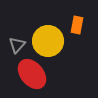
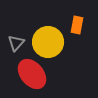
yellow circle: moved 1 px down
gray triangle: moved 1 px left, 2 px up
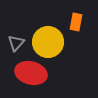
orange rectangle: moved 1 px left, 3 px up
red ellipse: moved 1 px left, 1 px up; rotated 36 degrees counterclockwise
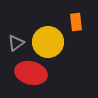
orange rectangle: rotated 18 degrees counterclockwise
gray triangle: rotated 12 degrees clockwise
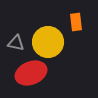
gray triangle: rotated 48 degrees clockwise
red ellipse: rotated 36 degrees counterclockwise
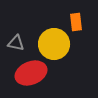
yellow circle: moved 6 px right, 2 px down
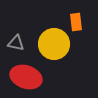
red ellipse: moved 5 px left, 4 px down; rotated 40 degrees clockwise
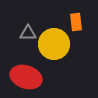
gray triangle: moved 12 px right, 10 px up; rotated 12 degrees counterclockwise
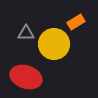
orange rectangle: rotated 66 degrees clockwise
gray triangle: moved 2 px left
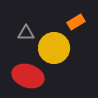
yellow circle: moved 4 px down
red ellipse: moved 2 px right, 1 px up
